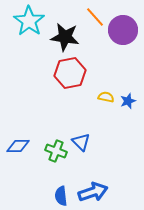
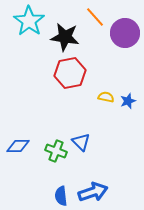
purple circle: moved 2 px right, 3 px down
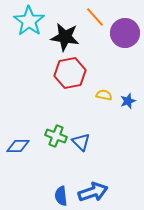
yellow semicircle: moved 2 px left, 2 px up
green cross: moved 15 px up
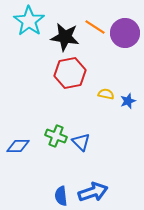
orange line: moved 10 px down; rotated 15 degrees counterclockwise
yellow semicircle: moved 2 px right, 1 px up
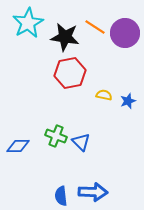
cyan star: moved 1 px left, 2 px down; rotated 8 degrees clockwise
yellow semicircle: moved 2 px left, 1 px down
blue arrow: rotated 20 degrees clockwise
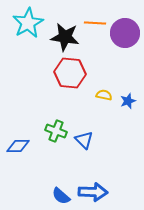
orange line: moved 4 px up; rotated 30 degrees counterclockwise
red hexagon: rotated 16 degrees clockwise
green cross: moved 5 px up
blue triangle: moved 3 px right, 2 px up
blue semicircle: rotated 42 degrees counterclockwise
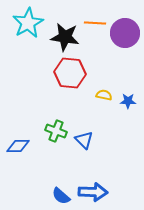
blue star: rotated 21 degrees clockwise
